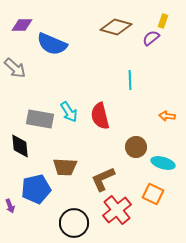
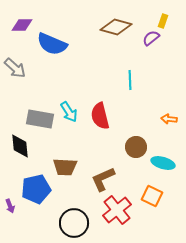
orange arrow: moved 2 px right, 3 px down
orange square: moved 1 px left, 2 px down
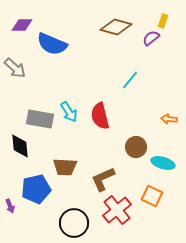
cyan line: rotated 42 degrees clockwise
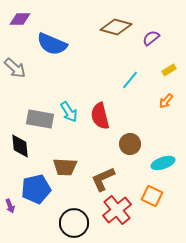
yellow rectangle: moved 6 px right, 49 px down; rotated 40 degrees clockwise
purple diamond: moved 2 px left, 6 px up
orange arrow: moved 3 px left, 18 px up; rotated 56 degrees counterclockwise
brown circle: moved 6 px left, 3 px up
cyan ellipse: rotated 35 degrees counterclockwise
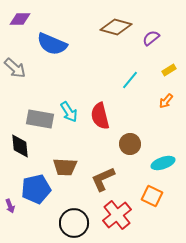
red cross: moved 5 px down
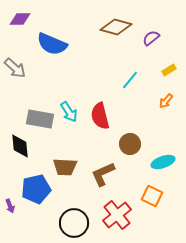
cyan ellipse: moved 1 px up
brown L-shape: moved 5 px up
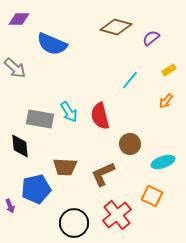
purple diamond: moved 1 px left
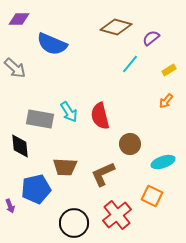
cyan line: moved 16 px up
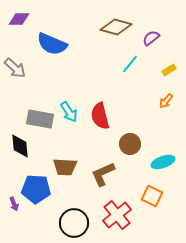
blue pentagon: rotated 16 degrees clockwise
purple arrow: moved 4 px right, 2 px up
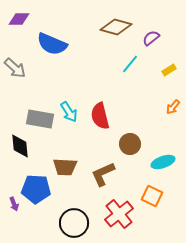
orange arrow: moved 7 px right, 6 px down
red cross: moved 2 px right, 1 px up
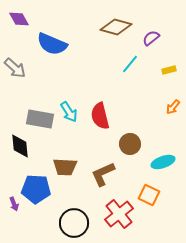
purple diamond: rotated 60 degrees clockwise
yellow rectangle: rotated 16 degrees clockwise
orange square: moved 3 px left, 1 px up
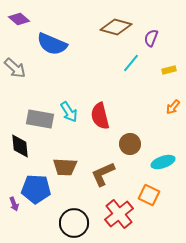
purple diamond: rotated 20 degrees counterclockwise
purple semicircle: rotated 30 degrees counterclockwise
cyan line: moved 1 px right, 1 px up
